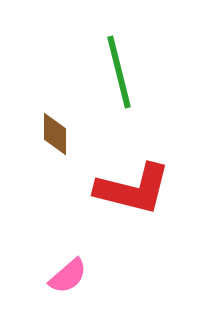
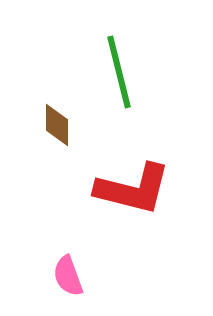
brown diamond: moved 2 px right, 9 px up
pink semicircle: rotated 111 degrees clockwise
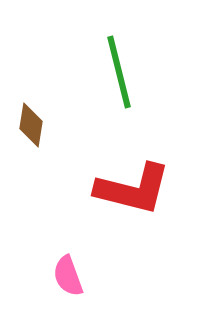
brown diamond: moved 26 px left; rotated 9 degrees clockwise
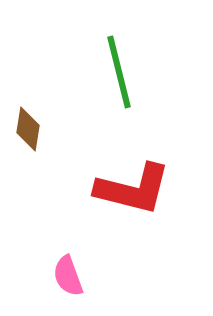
brown diamond: moved 3 px left, 4 px down
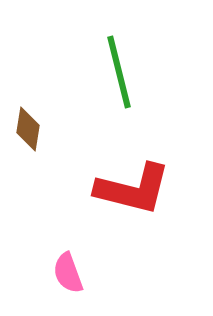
pink semicircle: moved 3 px up
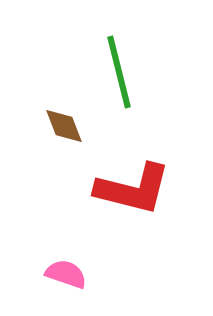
brown diamond: moved 36 px right, 3 px up; rotated 30 degrees counterclockwise
pink semicircle: moved 2 px left, 1 px down; rotated 129 degrees clockwise
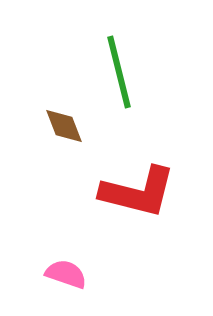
red L-shape: moved 5 px right, 3 px down
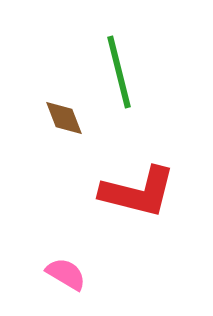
brown diamond: moved 8 px up
pink semicircle: rotated 12 degrees clockwise
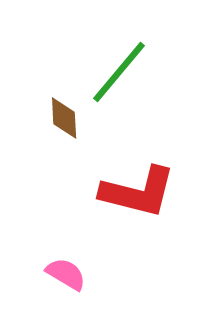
green line: rotated 54 degrees clockwise
brown diamond: rotated 18 degrees clockwise
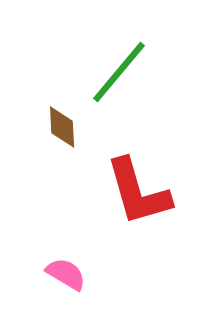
brown diamond: moved 2 px left, 9 px down
red L-shape: rotated 60 degrees clockwise
